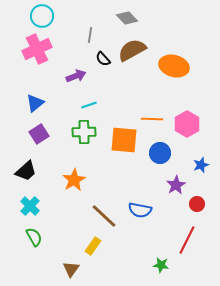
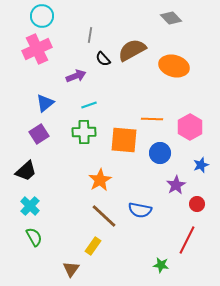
gray diamond: moved 44 px right
blue triangle: moved 10 px right
pink hexagon: moved 3 px right, 3 px down
orange star: moved 26 px right
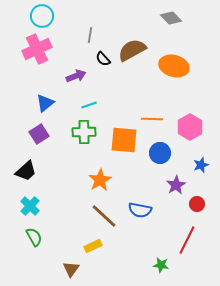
yellow rectangle: rotated 30 degrees clockwise
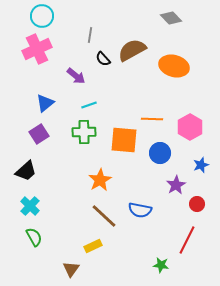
purple arrow: rotated 60 degrees clockwise
